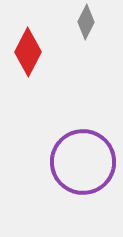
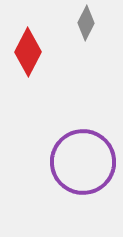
gray diamond: moved 1 px down
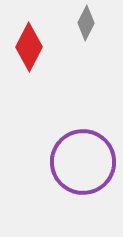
red diamond: moved 1 px right, 5 px up
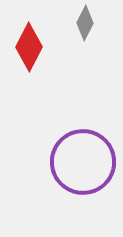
gray diamond: moved 1 px left
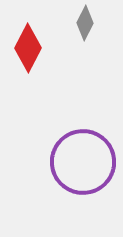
red diamond: moved 1 px left, 1 px down
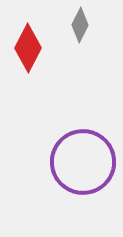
gray diamond: moved 5 px left, 2 px down
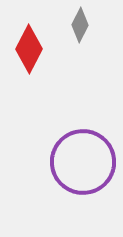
red diamond: moved 1 px right, 1 px down
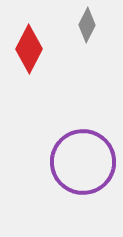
gray diamond: moved 7 px right
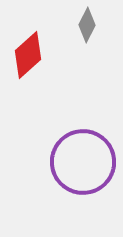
red diamond: moved 1 px left, 6 px down; rotated 21 degrees clockwise
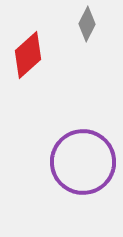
gray diamond: moved 1 px up
